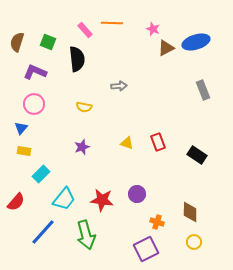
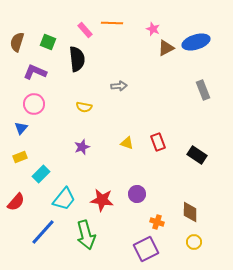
yellow rectangle: moved 4 px left, 6 px down; rotated 32 degrees counterclockwise
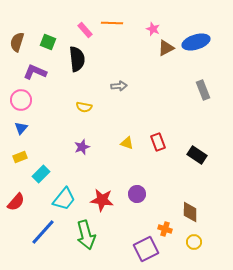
pink circle: moved 13 px left, 4 px up
orange cross: moved 8 px right, 7 px down
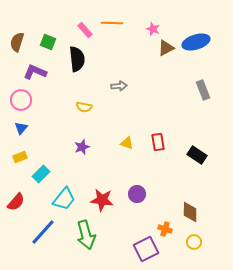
red rectangle: rotated 12 degrees clockwise
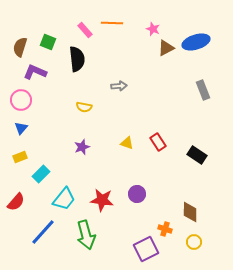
brown semicircle: moved 3 px right, 5 px down
red rectangle: rotated 24 degrees counterclockwise
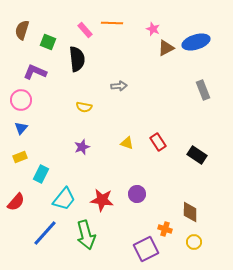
brown semicircle: moved 2 px right, 17 px up
cyan rectangle: rotated 18 degrees counterclockwise
blue line: moved 2 px right, 1 px down
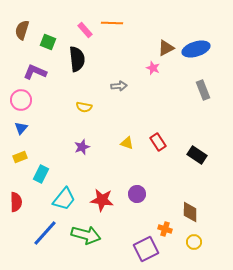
pink star: moved 39 px down
blue ellipse: moved 7 px down
red semicircle: rotated 42 degrees counterclockwise
green arrow: rotated 60 degrees counterclockwise
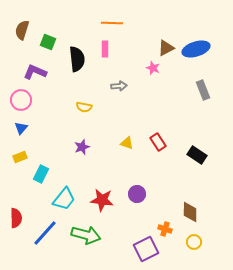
pink rectangle: moved 20 px right, 19 px down; rotated 42 degrees clockwise
red semicircle: moved 16 px down
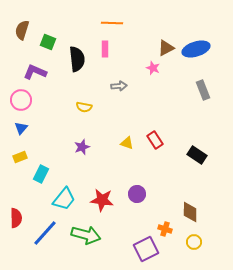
red rectangle: moved 3 px left, 2 px up
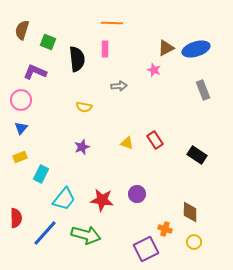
pink star: moved 1 px right, 2 px down
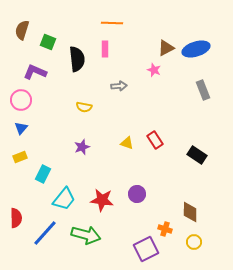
cyan rectangle: moved 2 px right
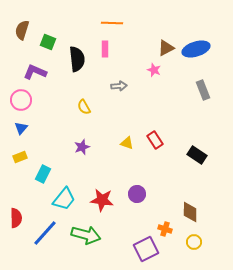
yellow semicircle: rotated 49 degrees clockwise
